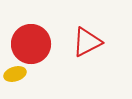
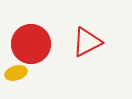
yellow ellipse: moved 1 px right, 1 px up
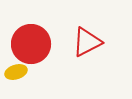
yellow ellipse: moved 1 px up
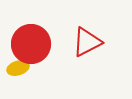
yellow ellipse: moved 2 px right, 4 px up
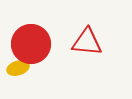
red triangle: rotated 32 degrees clockwise
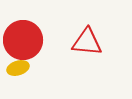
red circle: moved 8 px left, 4 px up
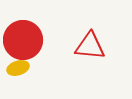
red triangle: moved 3 px right, 4 px down
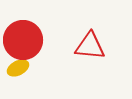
yellow ellipse: rotated 10 degrees counterclockwise
